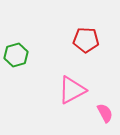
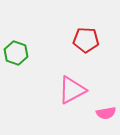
green hexagon: moved 2 px up; rotated 25 degrees counterclockwise
pink semicircle: moved 1 px right; rotated 108 degrees clockwise
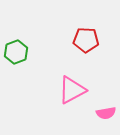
green hexagon: moved 1 px up; rotated 20 degrees clockwise
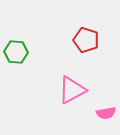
red pentagon: rotated 15 degrees clockwise
green hexagon: rotated 25 degrees clockwise
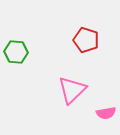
pink triangle: rotated 16 degrees counterclockwise
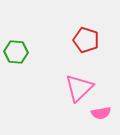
pink triangle: moved 7 px right, 2 px up
pink semicircle: moved 5 px left
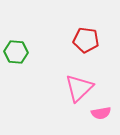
red pentagon: rotated 10 degrees counterclockwise
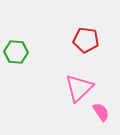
pink semicircle: moved 1 px up; rotated 114 degrees counterclockwise
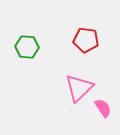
green hexagon: moved 11 px right, 5 px up
pink semicircle: moved 2 px right, 4 px up
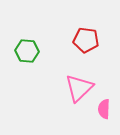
green hexagon: moved 4 px down
pink semicircle: moved 1 px right, 1 px down; rotated 144 degrees counterclockwise
